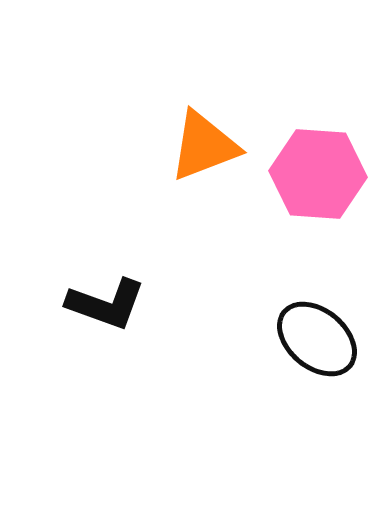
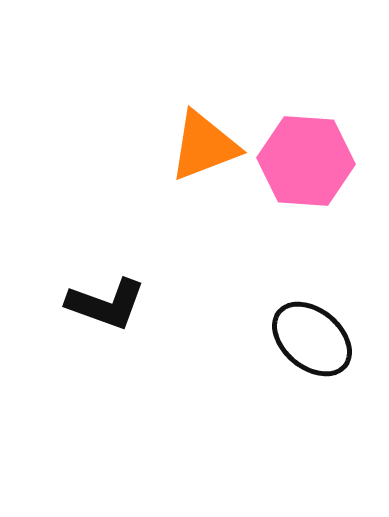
pink hexagon: moved 12 px left, 13 px up
black ellipse: moved 5 px left
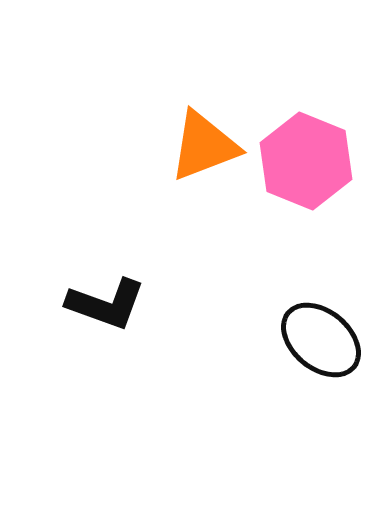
pink hexagon: rotated 18 degrees clockwise
black ellipse: moved 9 px right, 1 px down
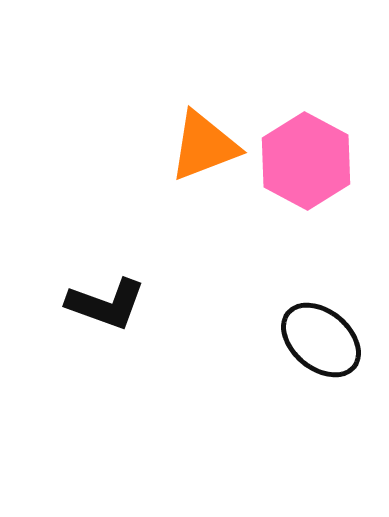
pink hexagon: rotated 6 degrees clockwise
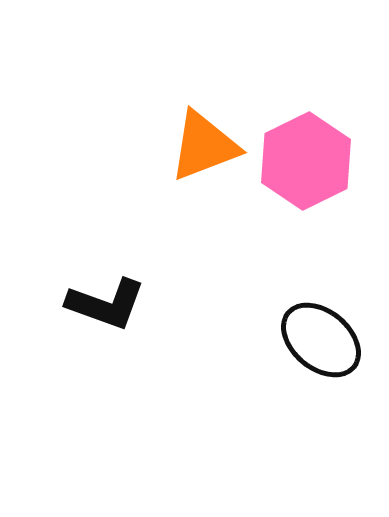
pink hexagon: rotated 6 degrees clockwise
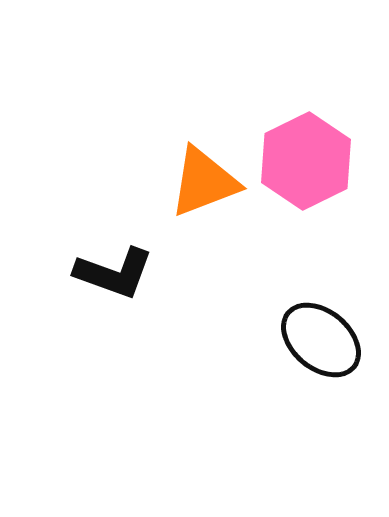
orange triangle: moved 36 px down
black L-shape: moved 8 px right, 31 px up
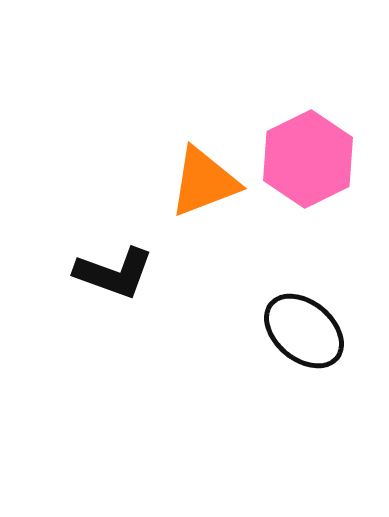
pink hexagon: moved 2 px right, 2 px up
black ellipse: moved 17 px left, 9 px up
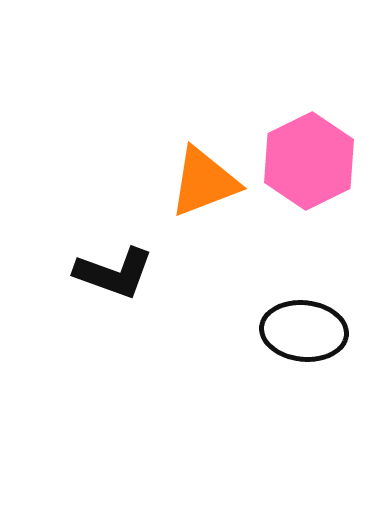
pink hexagon: moved 1 px right, 2 px down
black ellipse: rotated 34 degrees counterclockwise
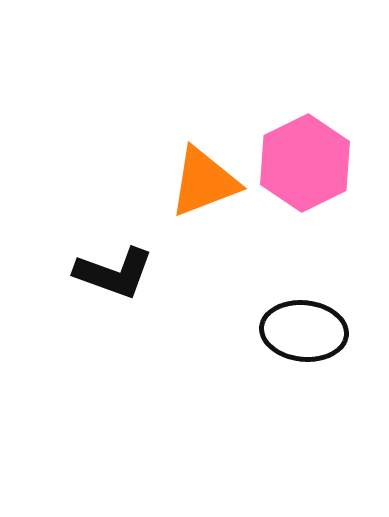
pink hexagon: moved 4 px left, 2 px down
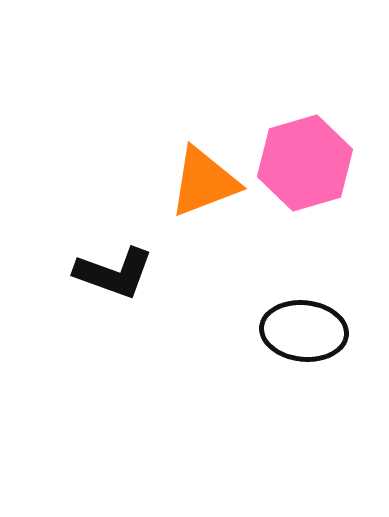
pink hexagon: rotated 10 degrees clockwise
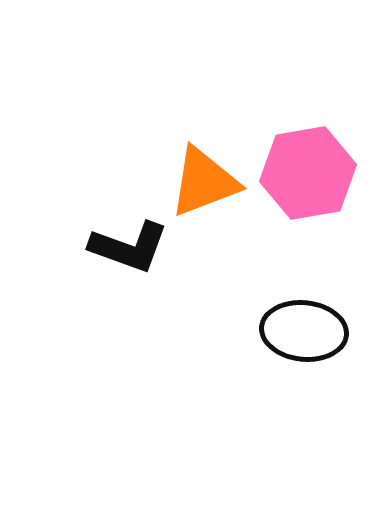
pink hexagon: moved 3 px right, 10 px down; rotated 6 degrees clockwise
black L-shape: moved 15 px right, 26 px up
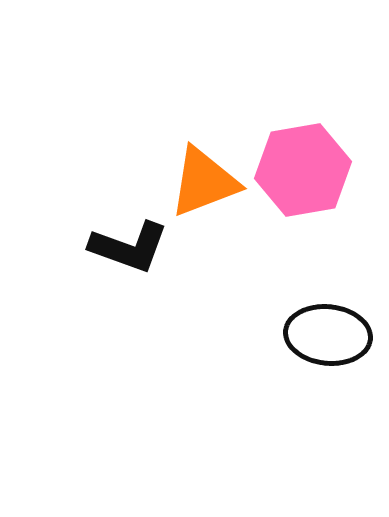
pink hexagon: moved 5 px left, 3 px up
black ellipse: moved 24 px right, 4 px down
